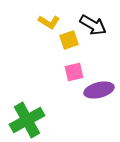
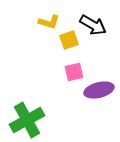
yellow L-shape: rotated 15 degrees counterclockwise
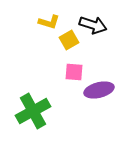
black arrow: rotated 12 degrees counterclockwise
yellow square: rotated 12 degrees counterclockwise
pink square: rotated 18 degrees clockwise
green cross: moved 6 px right, 9 px up
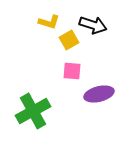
pink square: moved 2 px left, 1 px up
purple ellipse: moved 4 px down
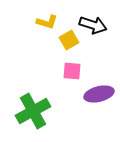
yellow L-shape: moved 2 px left
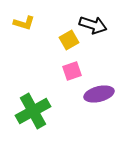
yellow L-shape: moved 23 px left, 1 px down
pink square: rotated 24 degrees counterclockwise
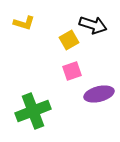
green cross: rotated 8 degrees clockwise
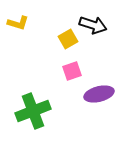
yellow L-shape: moved 6 px left
yellow square: moved 1 px left, 1 px up
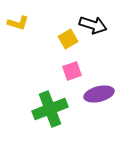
green cross: moved 17 px right, 2 px up
